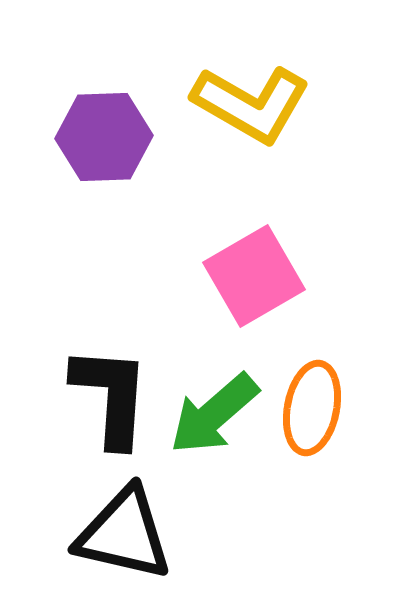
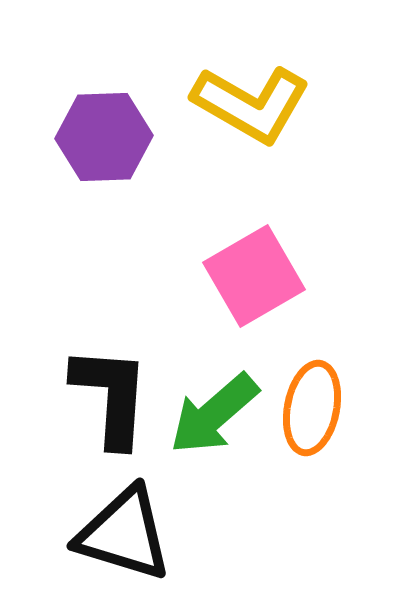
black triangle: rotated 4 degrees clockwise
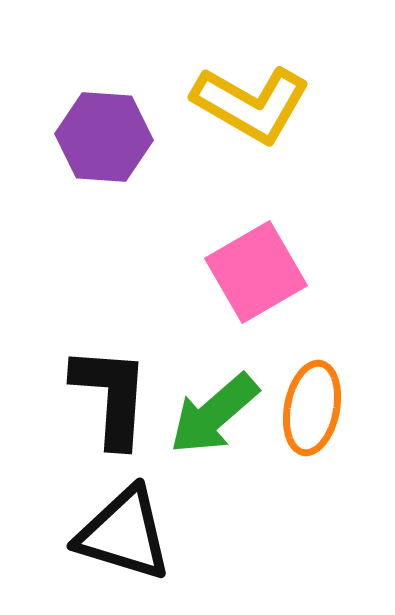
purple hexagon: rotated 6 degrees clockwise
pink square: moved 2 px right, 4 px up
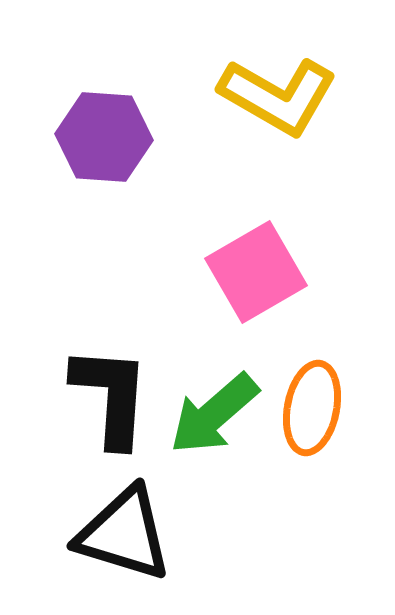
yellow L-shape: moved 27 px right, 8 px up
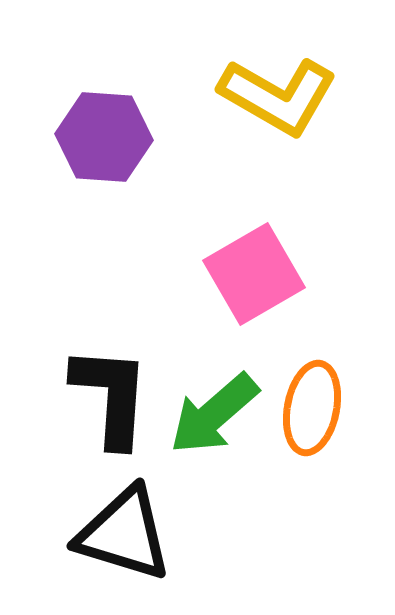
pink square: moved 2 px left, 2 px down
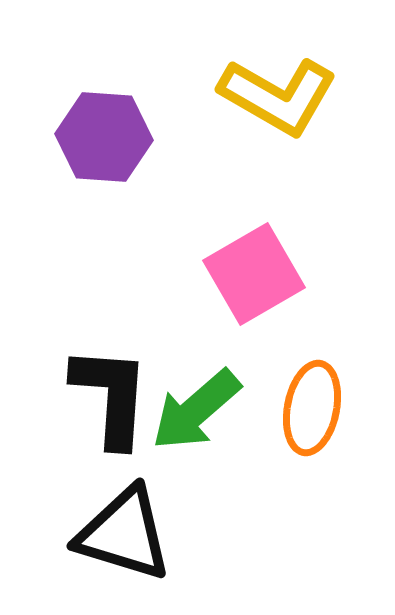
green arrow: moved 18 px left, 4 px up
